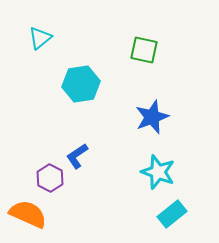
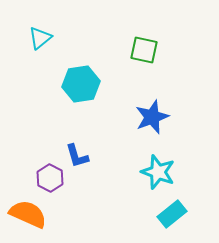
blue L-shape: rotated 72 degrees counterclockwise
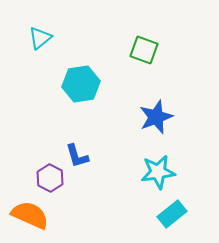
green square: rotated 8 degrees clockwise
blue star: moved 4 px right
cyan star: rotated 28 degrees counterclockwise
orange semicircle: moved 2 px right, 1 px down
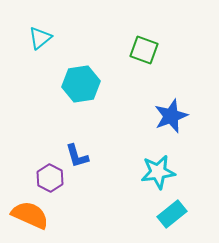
blue star: moved 15 px right, 1 px up
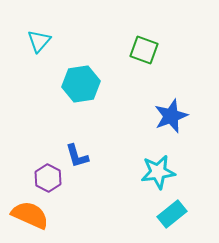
cyan triangle: moved 1 px left, 3 px down; rotated 10 degrees counterclockwise
purple hexagon: moved 2 px left
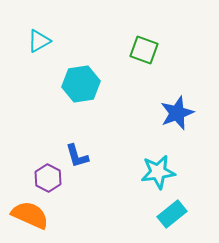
cyan triangle: rotated 20 degrees clockwise
blue star: moved 6 px right, 3 px up
